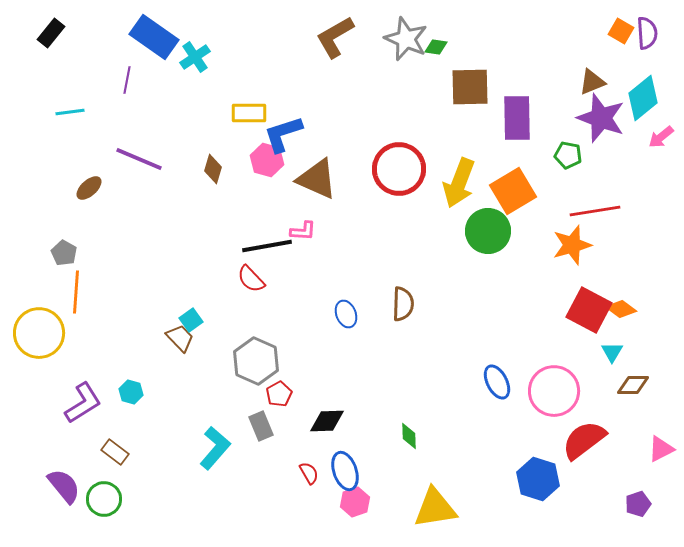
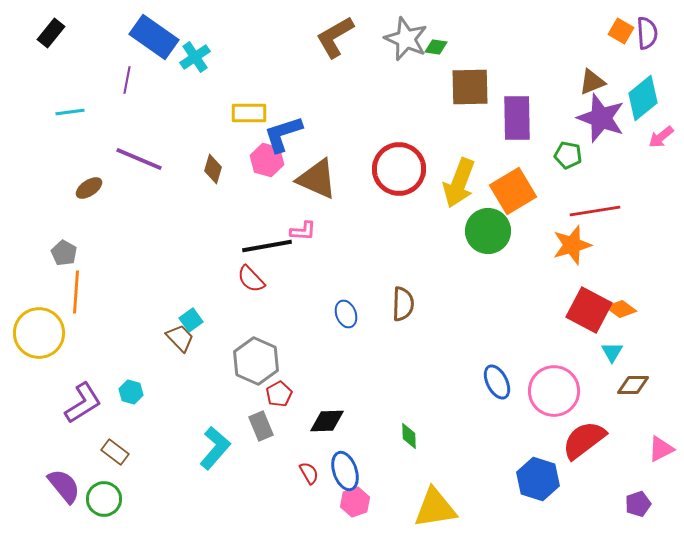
brown ellipse at (89, 188): rotated 8 degrees clockwise
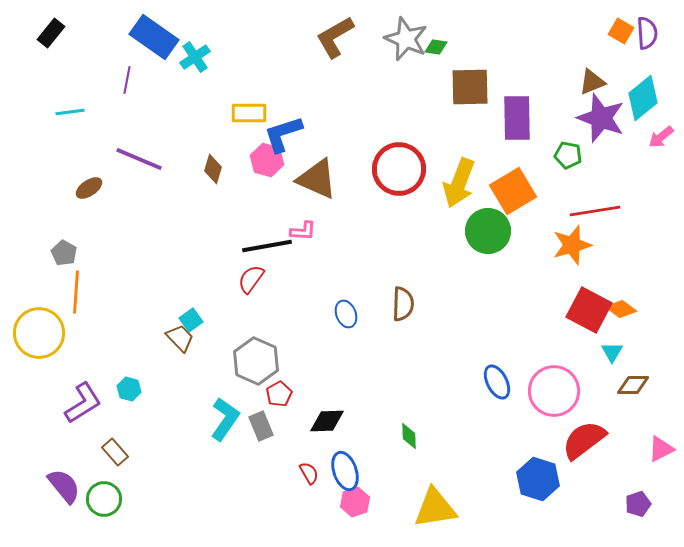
red semicircle at (251, 279): rotated 80 degrees clockwise
cyan hexagon at (131, 392): moved 2 px left, 3 px up
cyan L-shape at (215, 448): moved 10 px right, 29 px up; rotated 6 degrees counterclockwise
brown rectangle at (115, 452): rotated 12 degrees clockwise
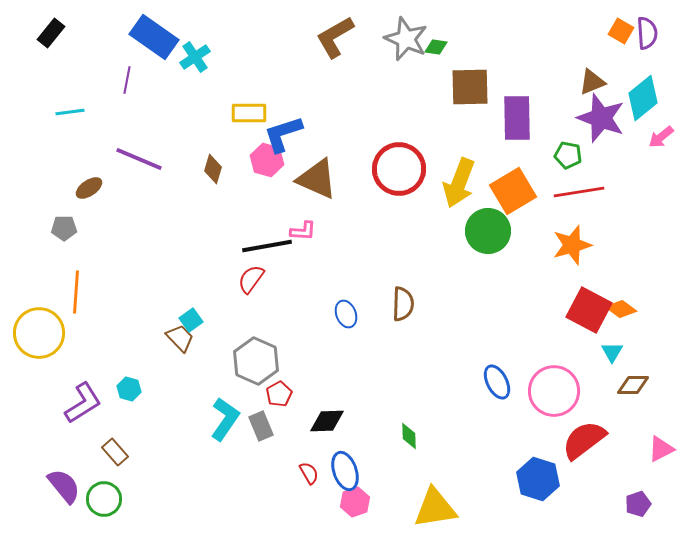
red line at (595, 211): moved 16 px left, 19 px up
gray pentagon at (64, 253): moved 25 px up; rotated 30 degrees counterclockwise
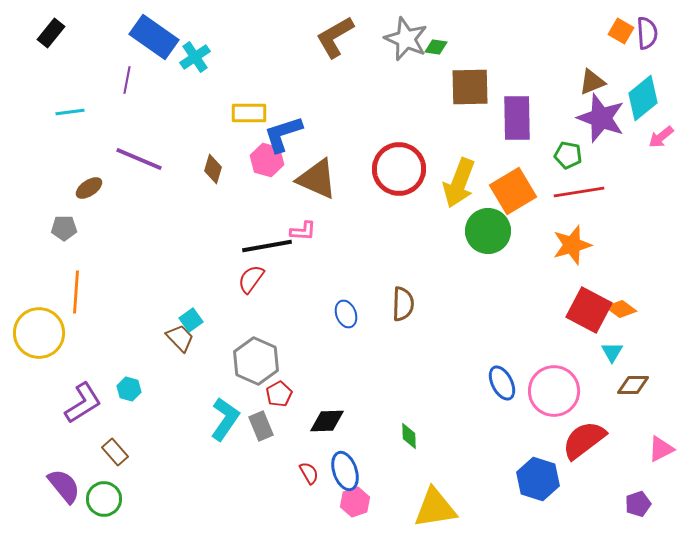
blue ellipse at (497, 382): moved 5 px right, 1 px down
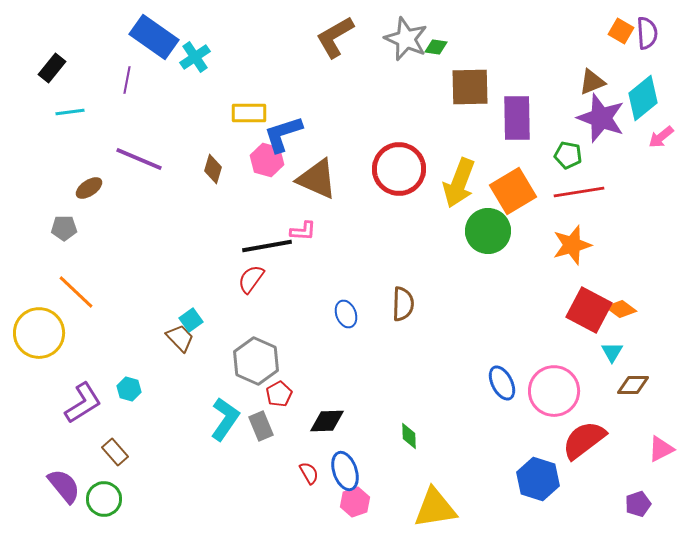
black rectangle at (51, 33): moved 1 px right, 35 px down
orange line at (76, 292): rotated 51 degrees counterclockwise
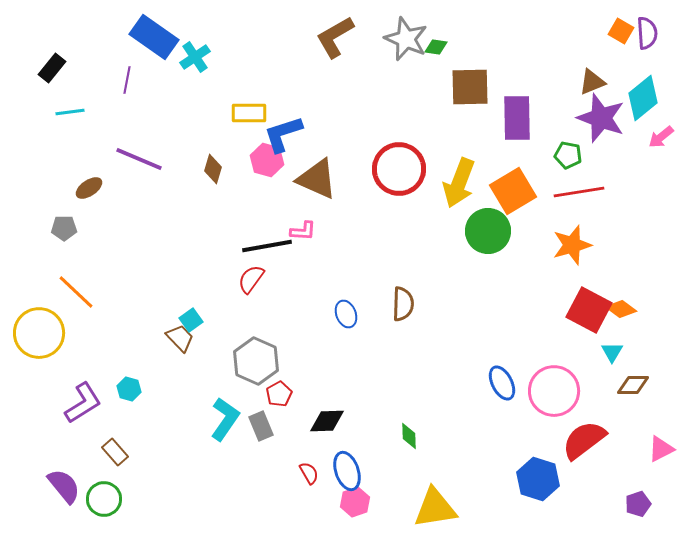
blue ellipse at (345, 471): moved 2 px right
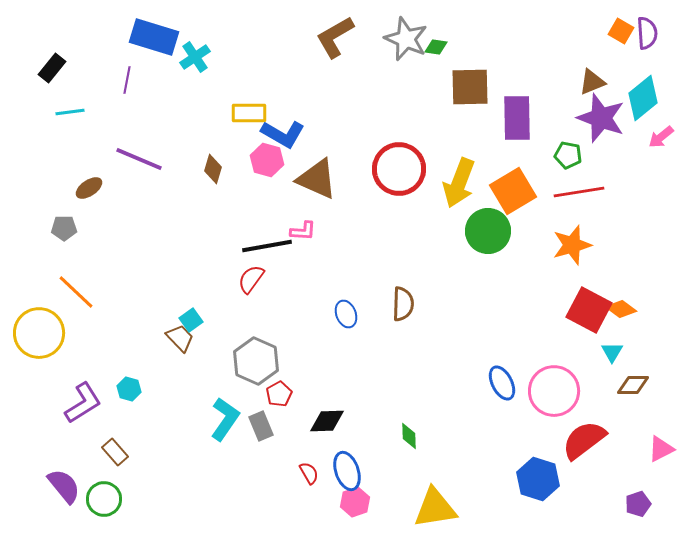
blue rectangle at (154, 37): rotated 18 degrees counterclockwise
blue L-shape at (283, 134): rotated 132 degrees counterclockwise
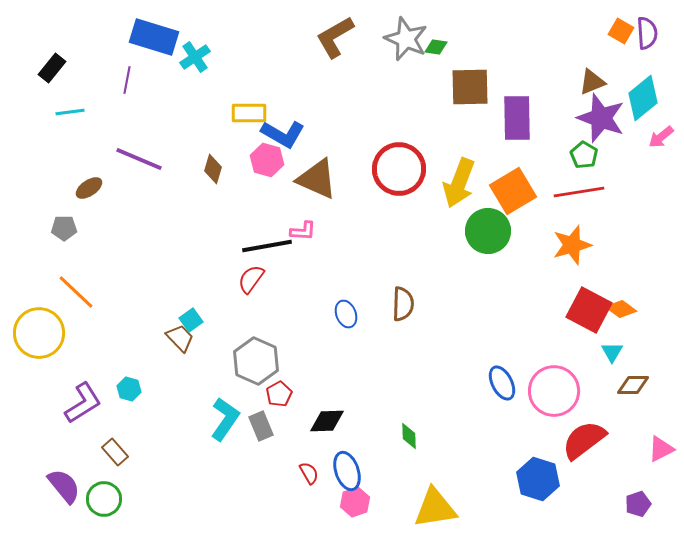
green pentagon at (568, 155): moved 16 px right; rotated 20 degrees clockwise
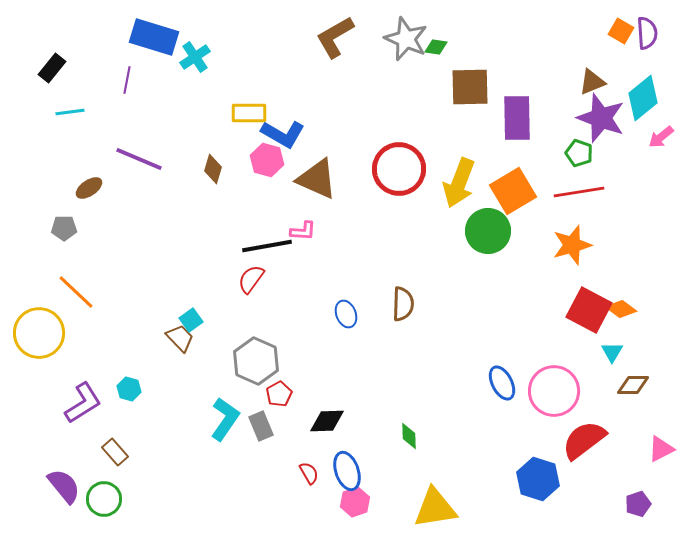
green pentagon at (584, 155): moved 5 px left, 2 px up; rotated 12 degrees counterclockwise
